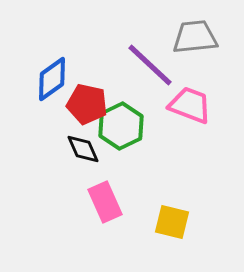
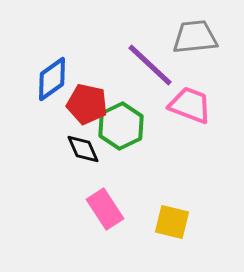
pink rectangle: moved 7 px down; rotated 9 degrees counterclockwise
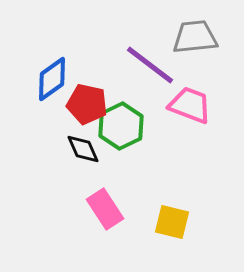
purple line: rotated 6 degrees counterclockwise
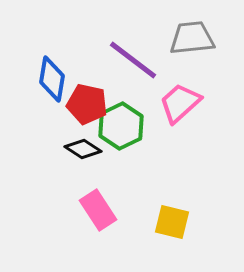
gray trapezoid: moved 3 px left, 1 px down
purple line: moved 17 px left, 5 px up
blue diamond: rotated 45 degrees counterclockwise
pink trapezoid: moved 10 px left, 2 px up; rotated 63 degrees counterclockwise
black diamond: rotated 33 degrees counterclockwise
pink rectangle: moved 7 px left, 1 px down
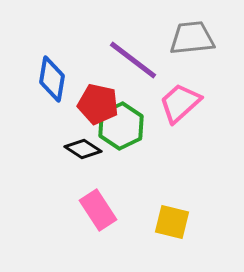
red pentagon: moved 11 px right
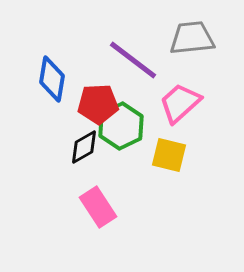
red pentagon: rotated 15 degrees counterclockwise
black diamond: moved 1 px right, 2 px up; rotated 63 degrees counterclockwise
pink rectangle: moved 3 px up
yellow square: moved 3 px left, 67 px up
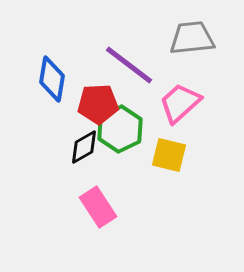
purple line: moved 4 px left, 5 px down
green hexagon: moved 1 px left, 3 px down
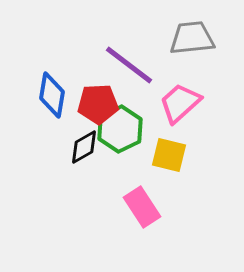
blue diamond: moved 16 px down
pink rectangle: moved 44 px right
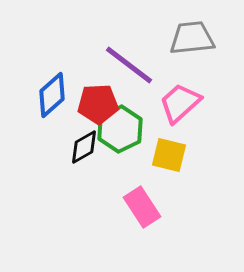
blue diamond: rotated 39 degrees clockwise
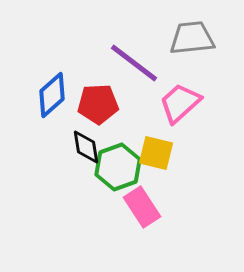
purple line: moved 5 px right, 2 px up
green hexagon: moved 2 px left, 38 px down; rotated 6 degrees clockwise
black diamond: moved 2 px right; rotated 69 degrees counterclockwise
yellow square: moved 13 px left, 2 px up
